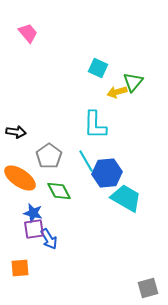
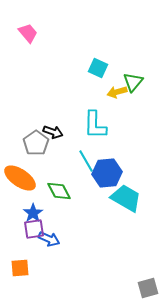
black arrow: moved 37 px right; rotated 12 degrees clockwise
gray pentagon: moved 13 px left, 13 px up
blue star: rotated 24 degrees clockwise
blue arrow: rotated 35 degrees counterclockwise
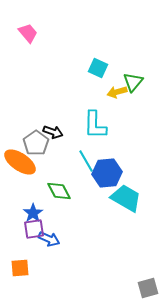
orange ellipse: moved 16 px up
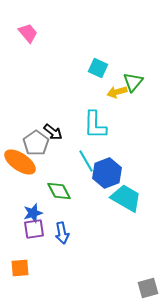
black arrow: rotated 18 degrees clockwise
blue hexagon: rotated 16 degrees counterclockwise
blue star: rotated 18 degrees clockwise
blue arrow: moved 13 px right, 6 px up; rotated 55 degrees clockwise
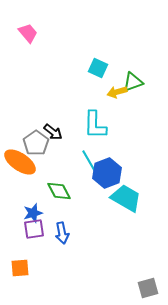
green triangle: rotated 30 degrees clockwise
cyan line: moved 3 px right
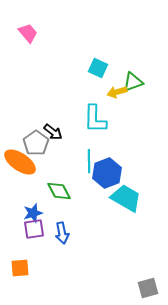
cyan L-shape: moved 6 px up
cyan line: rotated 30 degrees clockwise
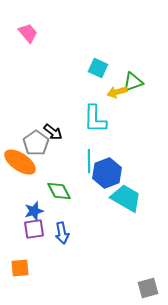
blue star: moved 1 px right, 2 px up
